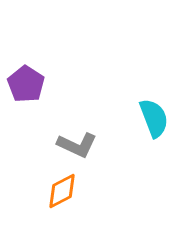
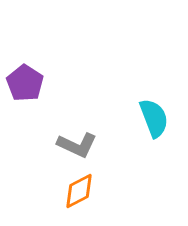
purple pentagon: moved 1 px left, 1 px up
orange diamond: moved 17 px right
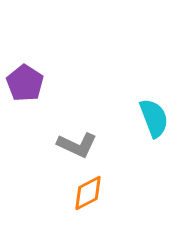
orange diamond: moved 9 px right, 2 px down
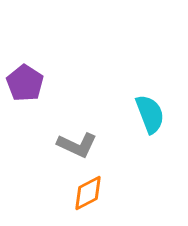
cyan semicircle: moved 4 px left, 4 px up
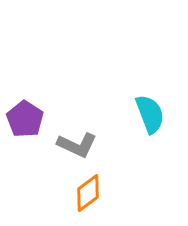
purple pentagon: moved 36 px down
orange diamond: rotated 9 degrees counterclockwise
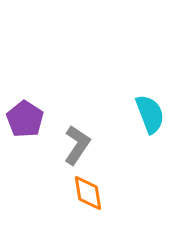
gray L-shape: rotated 81 degrees counterclockwise
orange diamond: rotated 63 degrees counterclockwise
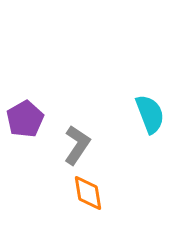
purple pentagon: rotated 9 degrees clockwise
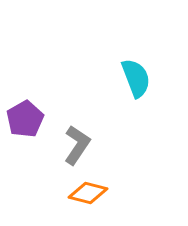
cyan semicircle: moved 14 px left, 36 px up
orange diamond: rotated 66 degrees counterclockwise
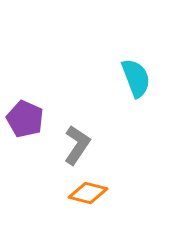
purple pentagon: rotated 18 degrees counterclockwise
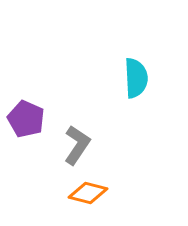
cyan semicircle: rotated 18 degrees clockwise
purple pentagon: moved 1 px right
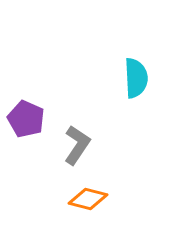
orange diamond: moved 6 px down
